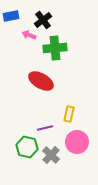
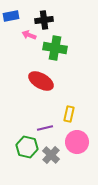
black cross: moved 1 px right; rotated 30 degrees clockwise
green cross: rotated 15 degrees clockwise
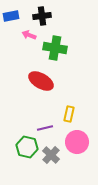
black cross: moved 2 px left, 4 px up
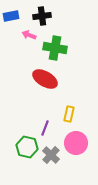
red ellipse: moved 4 px right, 2 px up
purple line: rotated 56 degrees counterclockwise
pink circle: moved 1 px left, 1 px down
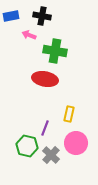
black cross: rotated 18 degrees clockwise
green cross: moved 3 px down
red ellipse: rotated 20 degrees counterclockwise
green hexagon: moved 1 px up
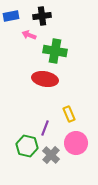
black cross: rotated 18 degrees counterclockwise
yellow rectangle: rotated 35 degrees counterclockwise
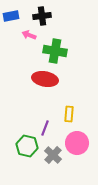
yellow rectangle: rotated 28 degrees clockwise
pink circle: moved 1 px right
gray cross: moved 2 px right
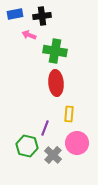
blue rectangle: moved 4 px right, 2 px up
red ellipse: moved 11 px right, 4 px down; rotated 75 degrees clockwise
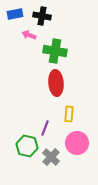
black cross: rotated 18 degrees clockwise
gray cross: moved 2 px left, 2 px down
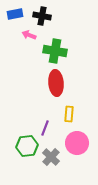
green hexagon: rotated 20 degrees counterclockwise
